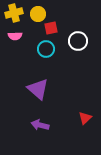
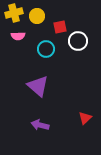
yellow circle: moved 1 px left, 2 px down
red square: moved 9 px right, 1 px up
pink semicircle: moved 3 px right
purple triangle: moved 3 px up
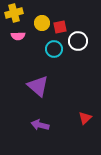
yellow circle: moved 5 px right, 7 px down
cyan circle: moved 8 px right
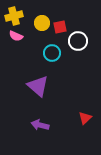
yellow cross: moved 3 px down
pink semicircle: moved 2 px left; rotated 24 degrees clockwise
cyan circle: moved 2 px left, 4 px down
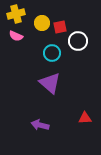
yellow cross: moved 2 px right, 2 px up
purple triangle: moved 12 px right, 3 px up
red triangle: rotated 40 degrees clockwise
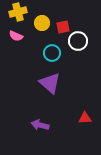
yellow cross: moved 2 px right, 2 px up
red square: moved 3 px right
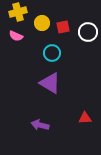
white circle: moved 10 px right, 9 px up
purple triangle: rotated 10 degrees counterclockwise
